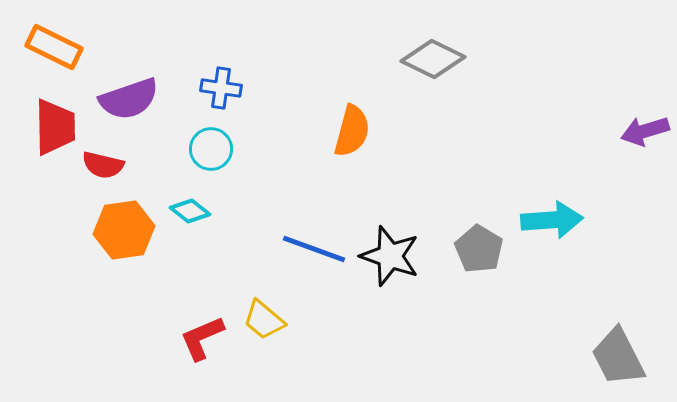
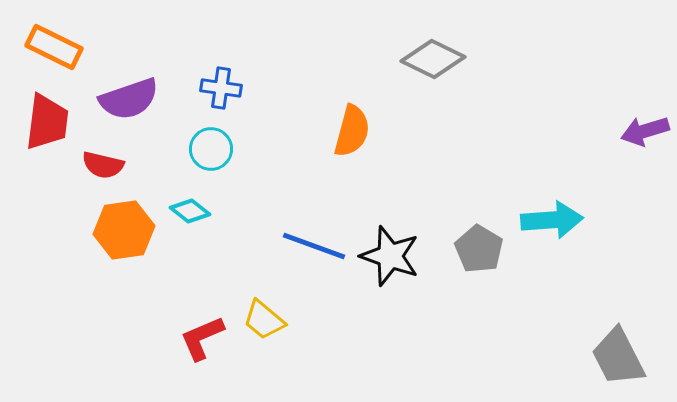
red trapezoid: moved 8 px left, 5 px up; rotated 8 degrees clockwise
blue line: moved 3 px up
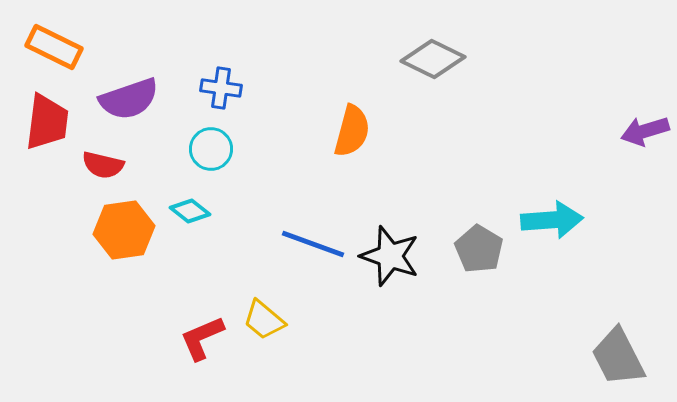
blue line: moved 1 px left, 2 px up
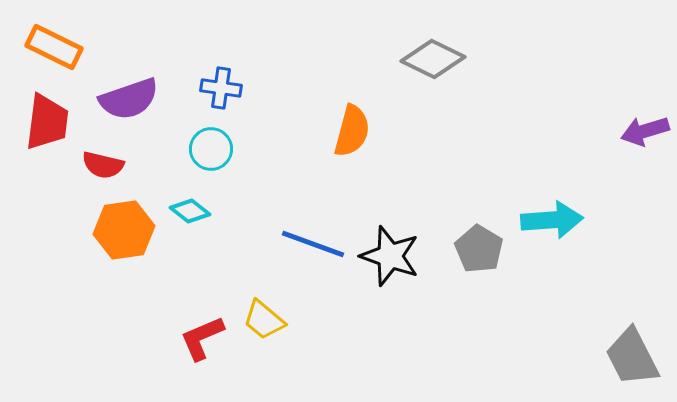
gray trapezoid: moved 14 px right
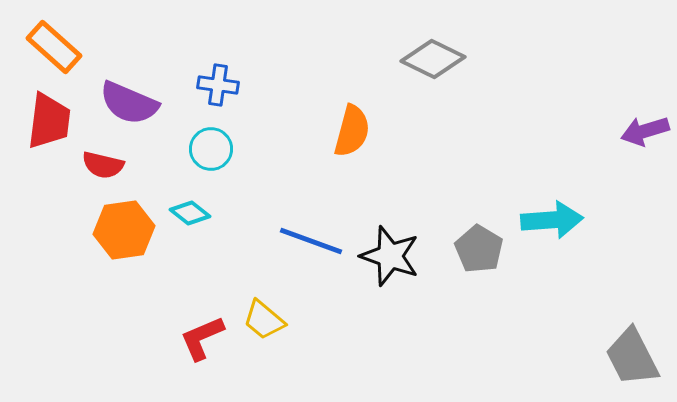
orange rectangle: rotated 16 degrees clockwise
blue cross: moved 3 px left, 3 px up
purple semicircle: moved 4 px down; rotated 42 degrees clockwise
red trapezoid: moved 2 px right, 1 px up
cyan diamond: moved 2 px down
blue line: moved 2 px left, 3 px up
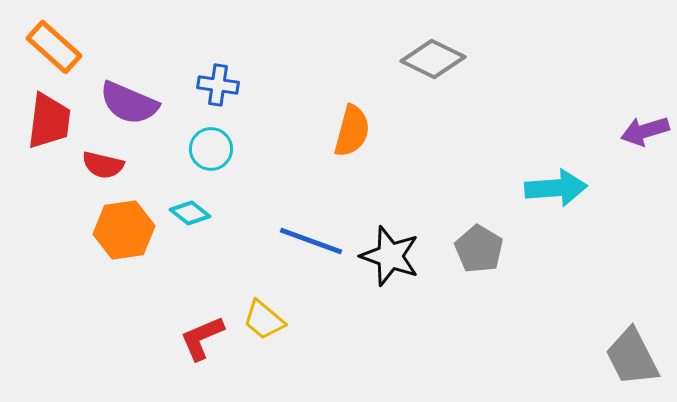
cyan arrow: moved 4 px right, 32 px up
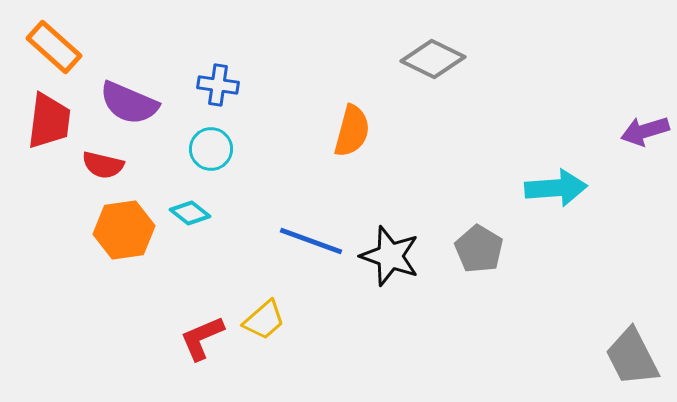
yellow trapezoid: rotated 81 degrees counterclockwise
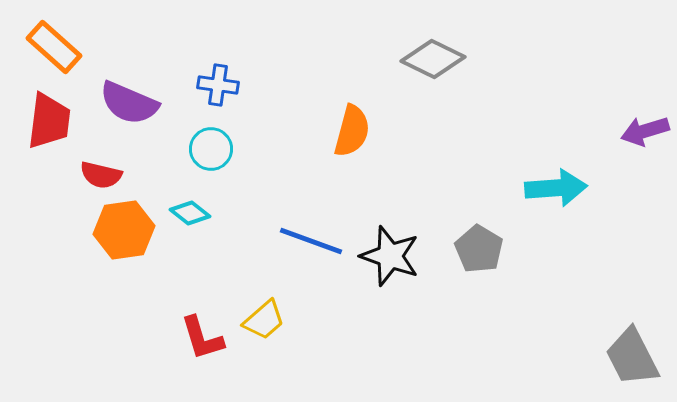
red semicircle: moved 2 px left, 10 px down
red L-shape: rotated 84 degrees counterclockwise
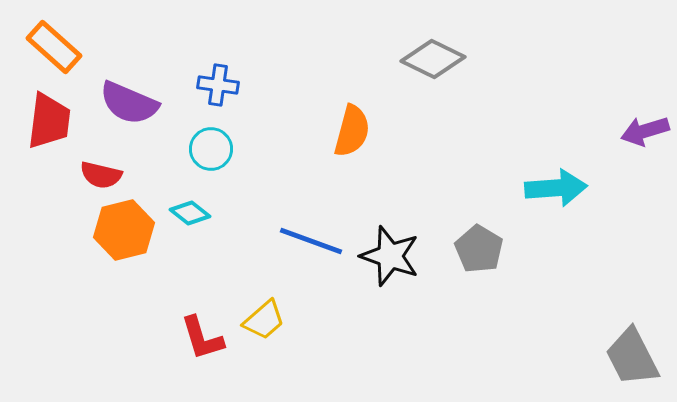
orange hexagon: rotated 6 degrees counterclockwise
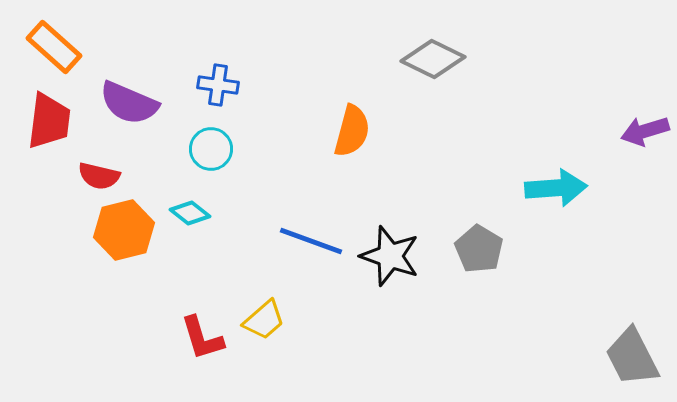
red semicircle: moved 2 px left, 1 px down
